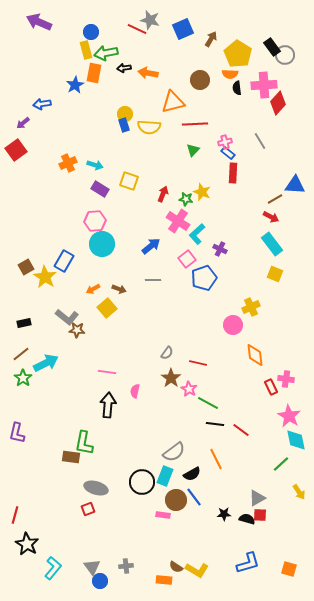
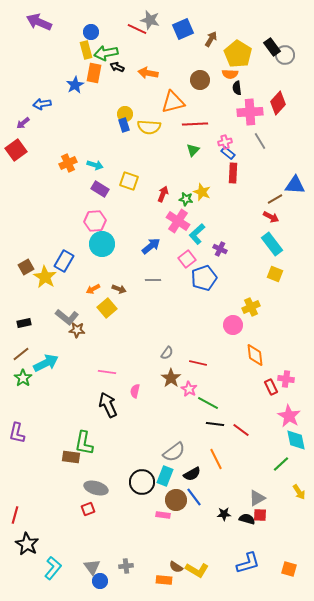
black arrow at (124, 68): moved 7 px left, 1 px up; rotated 32 degrees clockwise
pink cross at (264, 85): moved 14 px left, 27 px down
black arrow at (108, 405): rotated 30 degrees counterclockwise
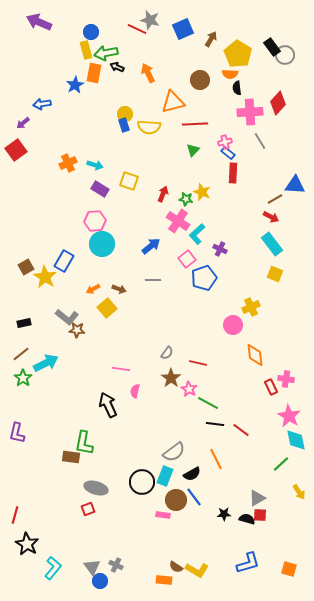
orange arrow at (148, 73): rotated 54 degrees clockwise
pink line at (107, 372): moved 14 px right, 3 px up
gray cross at (126, 566): moved 10 px left, 1 px up; rotated 32 degrees clockwise
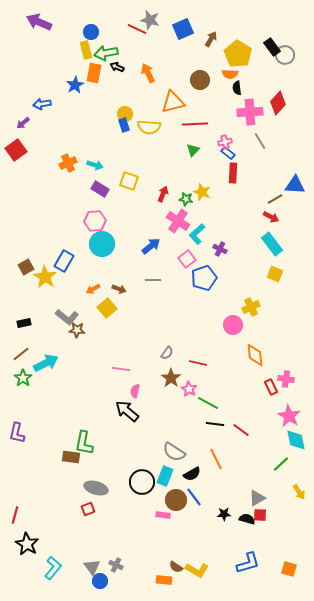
black arrow at (108, 405): moved 19 px right, 6 px down; rotated 25 degrees counterclockwise
gray semicircle at (174, 452): rotated 70 degrees clockwise
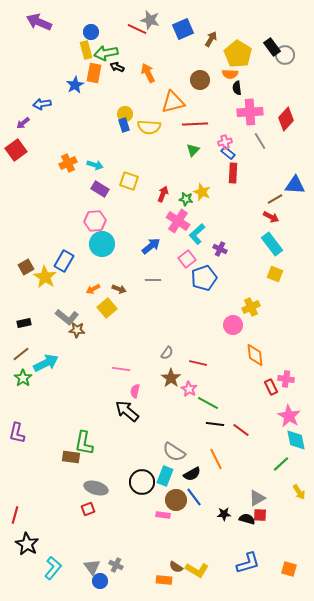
red diamond at (278, 103): moved 8 px right, 16 px down
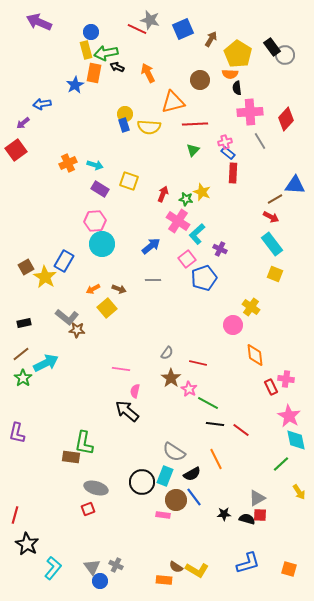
yellow cross at (251, 307): rotated 30 degrees counterclockwise
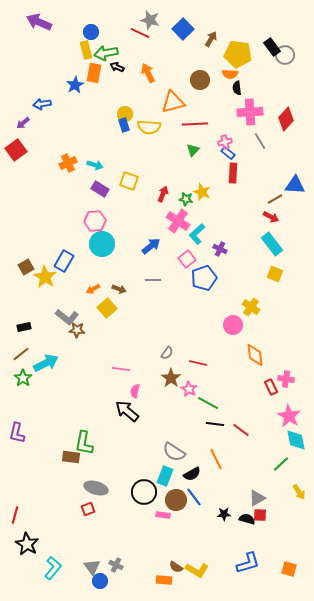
red line at (137, 29): moved 3 px right, 4 px down
blue square at (183, 29): rotated 20 degrees counterclockwise
yellow pentagon at (238, 54): rotated 24 degrees counterclockwise
black rectangle at (24, 323): moved 4 px down
black circle at (142, 482): moved 2 px right, 10 px down
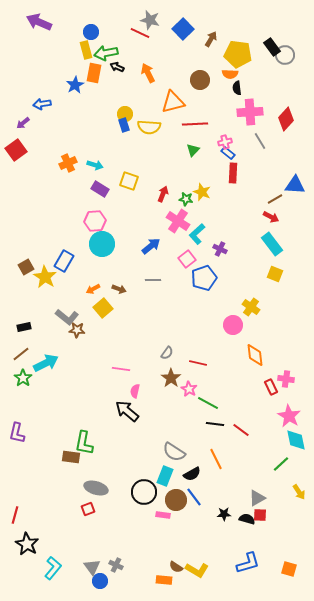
yellow square at (107, 308): moved 4 px left
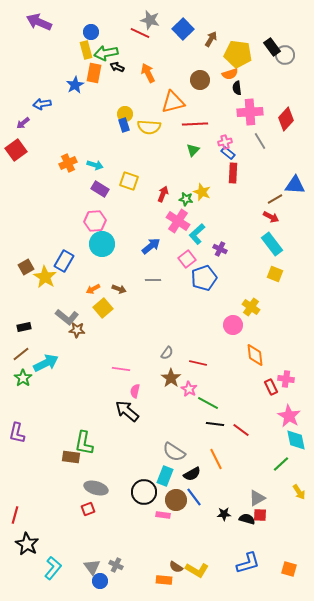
orange semicircle at (230, 74): rotated 21 degrees counterclockwise
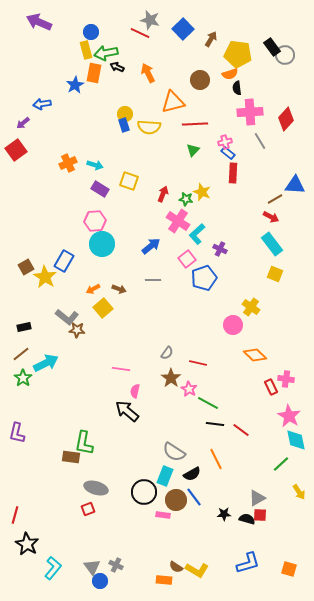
orange diamond at (255, 355): rotated 40 degrees counterclockwise
